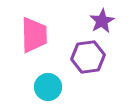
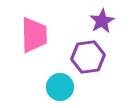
cyan circle: moved 12 px right
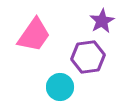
pink trapezoid: rotated 36 degrees clockwise
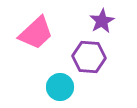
pink trapezoid: moved 2 px right, 2 px up; rotated 12 degrees clockwise
purple hexagon: moved 1 px right; rotated 12 degrees clockwise
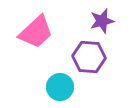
purple star: rotated 15 degrees clockwise
pink trapezoid: moved 1 px up
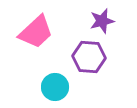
cyan circle: moved 5 px left
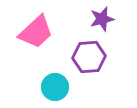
purple star: moved 2 px up
purple hexagon: rotated 8 degrees counterclockwise
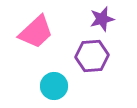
purple hexagon: moved 3 px right, 1 px up
cyan circle: moved 1 px left, 1 px up
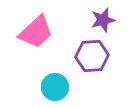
purple star: moved 1 px right, 1 px down
cyan circle: moved 1 px right, 1 px down
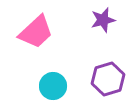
purple hexagon: moved 16 px right, 23 px down; rotated 12 degrees counterclockwise
cyan circle: moved 2 px left, 1 px up
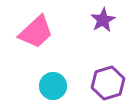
purple star: rotated 15 degrees counterclockwise
purple hexagon: moved 4 px down
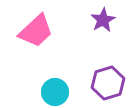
pink trapezoid: moved 1 px up
cyan circle: moved 2 px right, 6 px down
